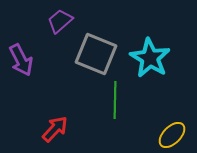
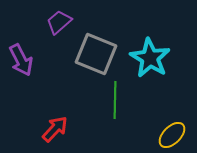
purple trapezoid: moved 1 px left, 1 px down
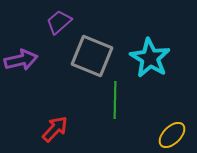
gray square: moved 4 px left, 2 px down
purple arrow: rotated 76 degrees counterclockwise
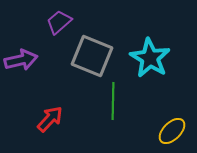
green line: moved 2 px left, 1 px down
red arrow: moved 5 px left, 10 px up
yellow ellipse: moved 4 px up
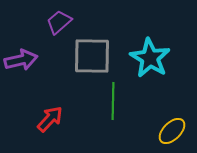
gray square: rotated 21 degrees counterclockwise
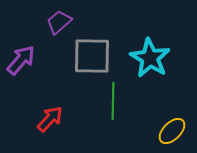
purple arrow: rotated 36 degrees counterclockwise
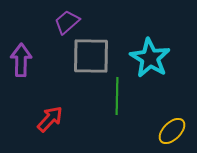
purple trapezoid: moved 8 px right
gray square: moved 1 px left
purple arrow: rotated 40 degrees counterclockwise
green line: moved 4 px right, 5 px up
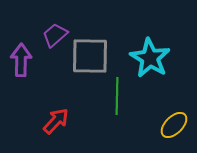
purple trapezoid: moved 12 px left, 13 px down
gray square: moved 1 px left
red arrow: moved 6 px right, 2 px down
yellow ellipse: moved 2 px right, 6 px up
